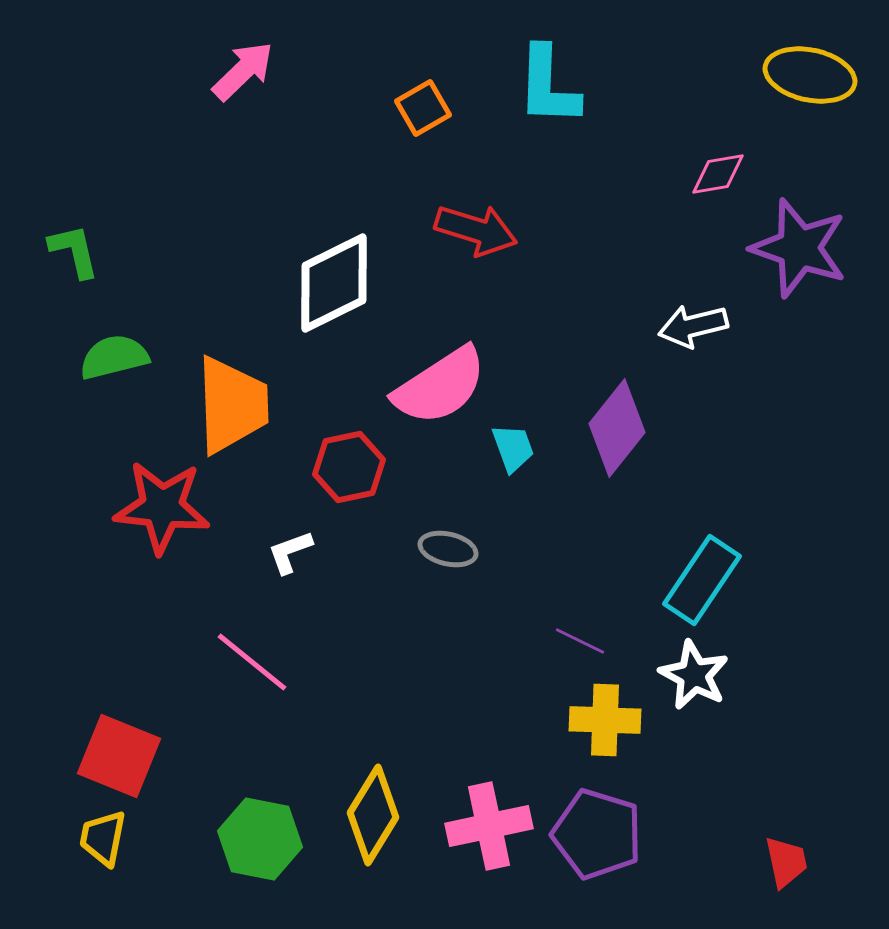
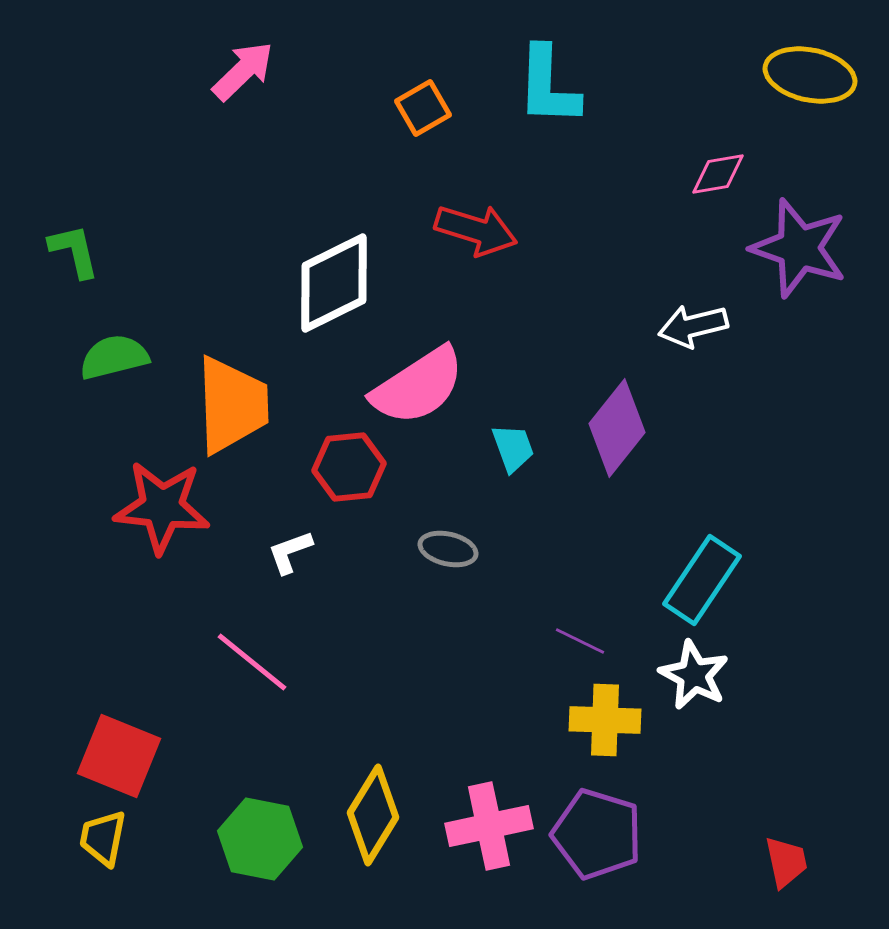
pink semicircle: moved 22 px left
red hexagon: rotated 6 degrees clockwise
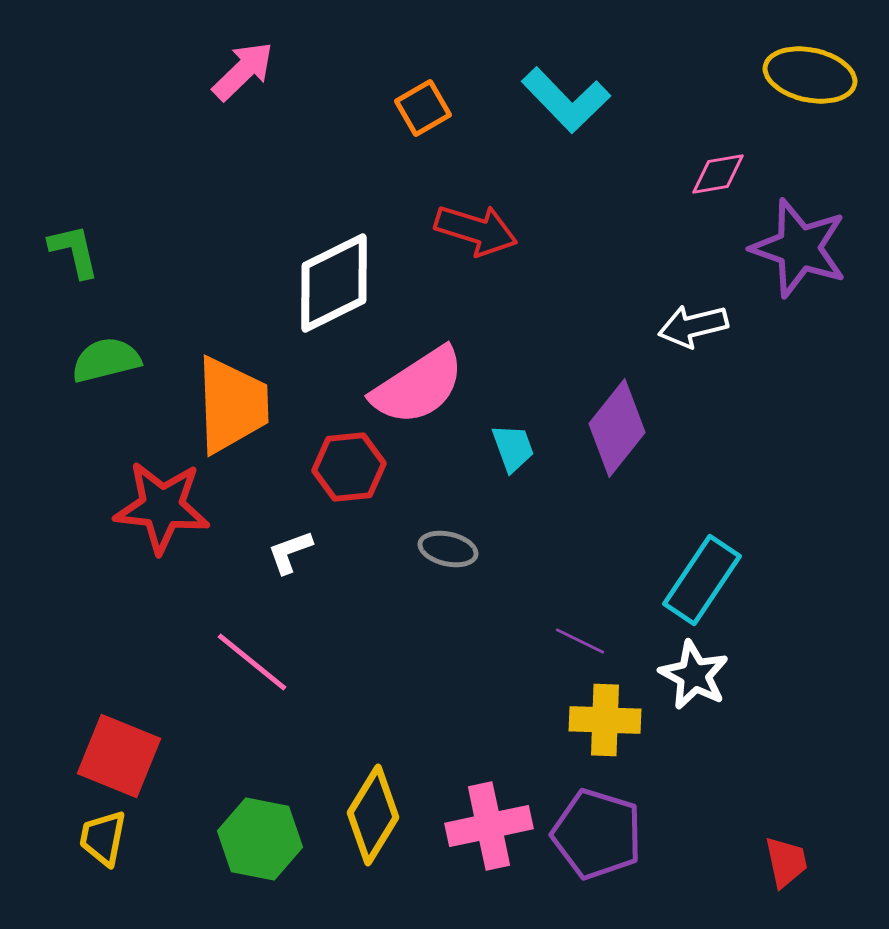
cyan L-shape: moved 18 px right, 14 px down; rotated 46 degrees counterclockwise
green semicircle: moved 8 px left, 3 px down
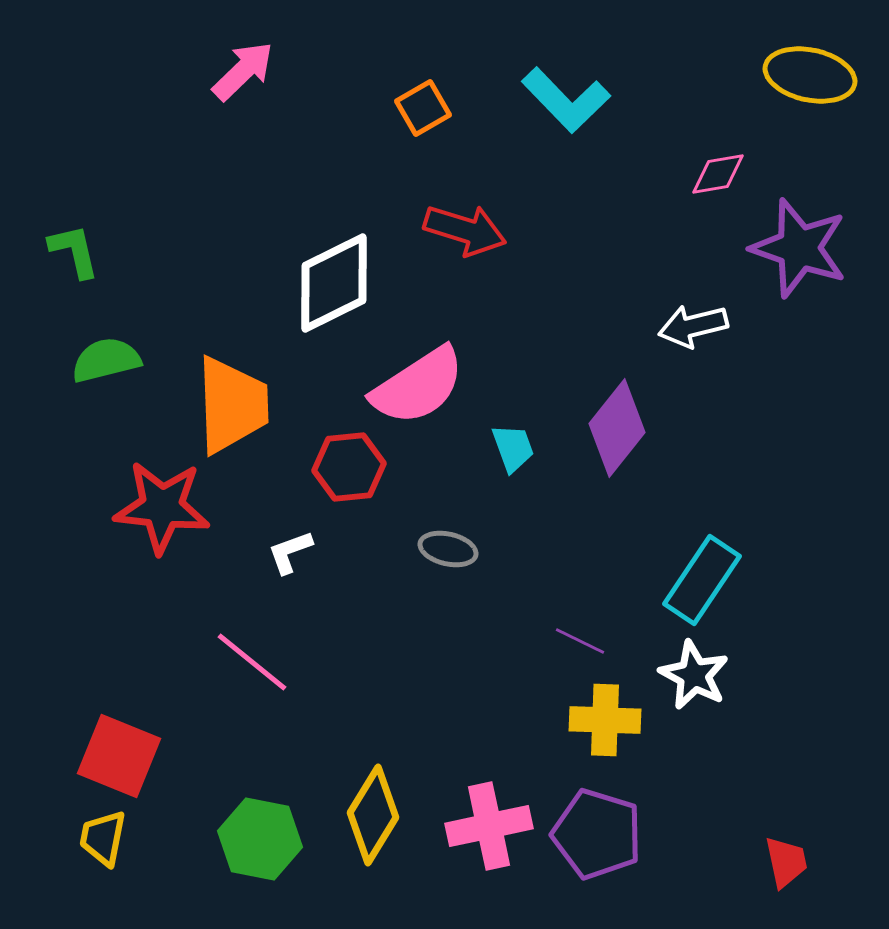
red arrow: moved 11 px left
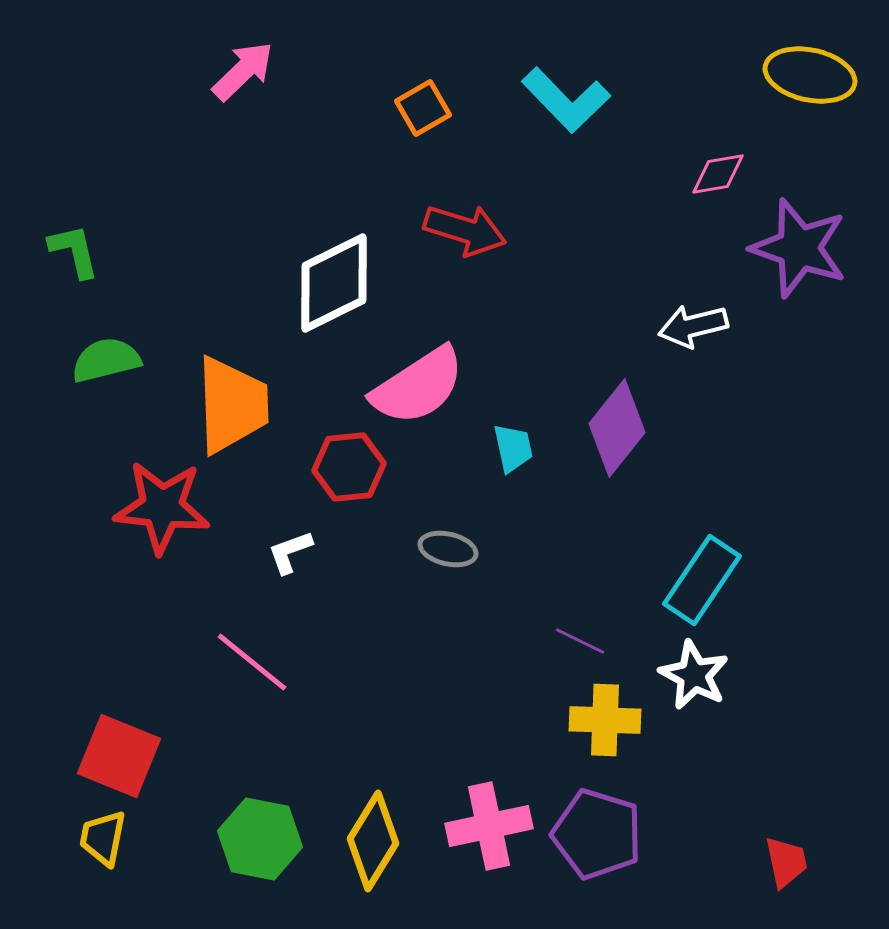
cyan trapezoid: rotated 8 degrees clockwise
yellow diamond: moved 26 px down
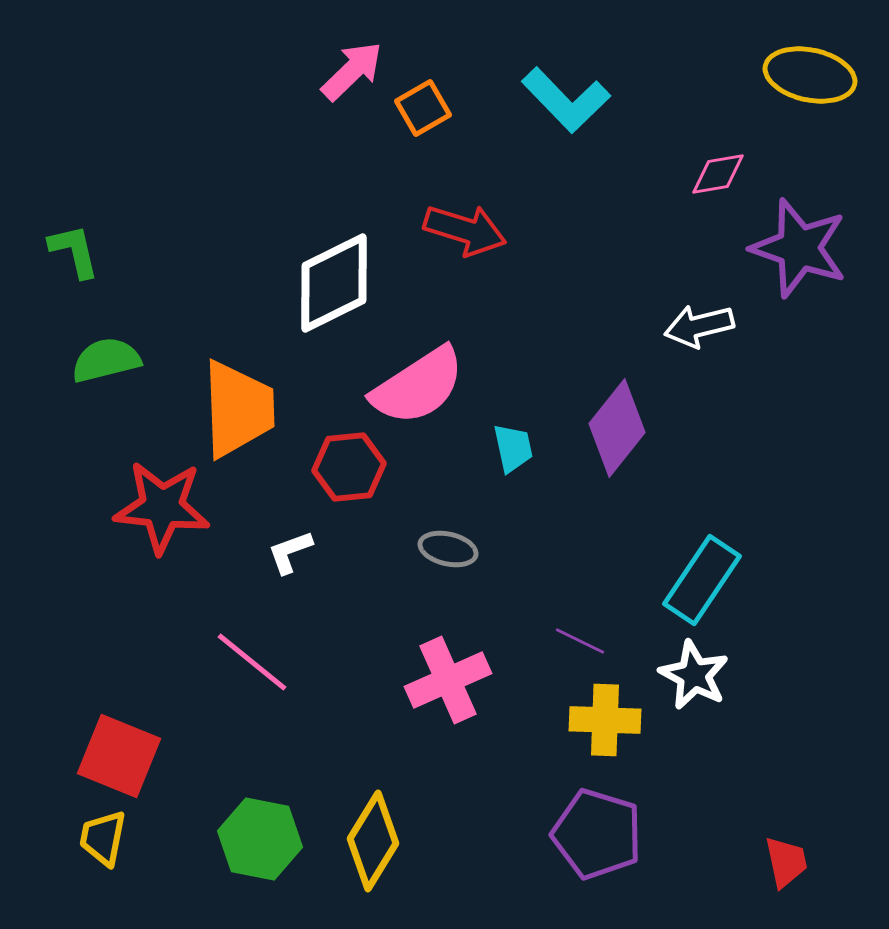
pink arrow: moved 109 px right
white arrow: moved 6 px right
orange trapezoid: moved 6 px right, 4 px down
pink cross: moved 41 px left, 146 px up; rotated 12 degrees counterclockwise
